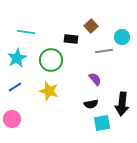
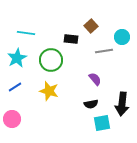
cyan line: moved 1 px down
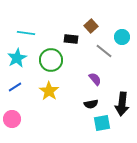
gray line: rotated 48 degrees clockwise
yellow star: rotated 18 degrees clockwise
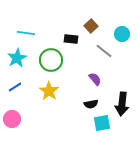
cyan circle: moved 3 px up
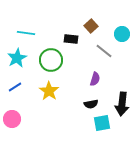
purple semicircle: rotated 56 degrees clockwise
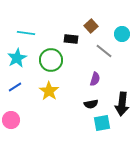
pink circle: moved 1 px left, 1 px down
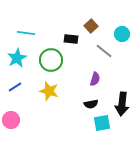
yellow star: rotated 18 degrees counterclockwise
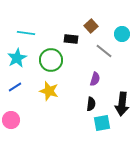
black semicircle: rotated 72 degrees counterclockwise
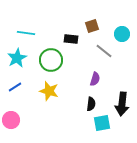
brown square: moved 1 px right; rotated 24 degrees clockwise
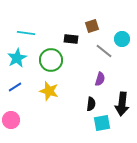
cyan circle: moved 5 px down
purple semicircle: moved 5 px right
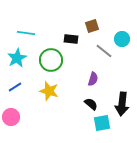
purple semicircle: moved 7 px left
black semicircle: rotated 56 degrees counterclockwise
pink circle: moved 3 px up
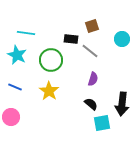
gray line: moved 14 px left
cyan star: moved 3 px up; rotated 18 degrees counterclockwise
blue line: rotated 56 degrees clockwise
yellow star: rotated 18 degrees clockwise
